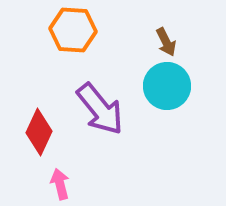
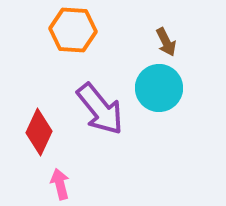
cyan circle: moved 8 px left, 2 px down
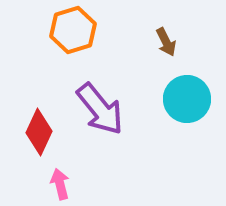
orange hexagon: rotated 21 degrees counterclockwise
cyan circle: moved 28 px right, 11 px down
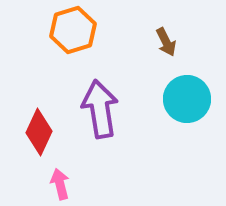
purple arrow: rotated 150 degrees counterclockwise
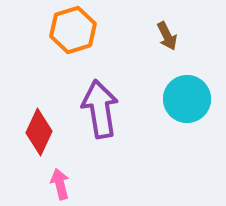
brown arrow: moved 1 px right, 6 px up
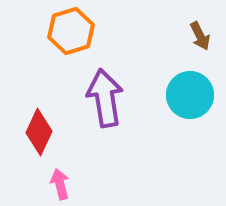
orange hexagon: moved 2 px left, 1 px down
brown arrow: moved 33 px right
cyan circle: moved 3 px right, 4 px up
purple arrow: moved 5 px right, 11 px up
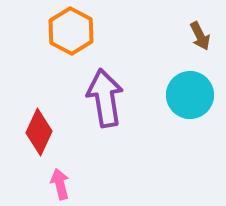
orange hexagon: rotated 15 degrees counterclockwise
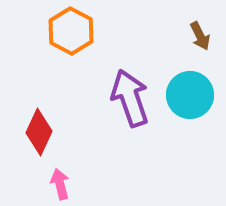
purple arrow: moved 25 px right; rotated 10 degrees counterclockwise
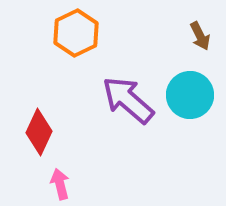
orange hexagon: moved 5 px right, 2 px down; rotated 6 degrees clockwise
purple arrow: moved 2 px left, 2 px down; rotated 30 degrees counterclockwise
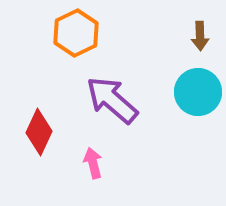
brown arrow: rotated 24 degrees clockwise
cyan circle: moved 8 px right, 3 px up
purple arrow: moved 16 px left
pink arrow: moved 33 px right, 21 px up
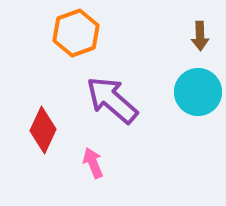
orange hexagon: rotated 6 degrees clockwise
red diamond: moved 4 px right, 2 px up
pink arrow: rotated 8 degrees counterclockwise
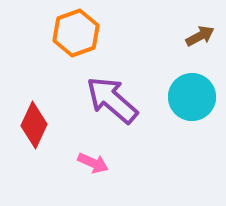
brown arrow: rotated 116 degrees counterclockwise
cyan circle: moved 6 px left, 5 px down
red diamond: moved 9 px left, 5 px up
pink arrow: rotated 136 degrees clockwise
